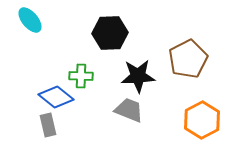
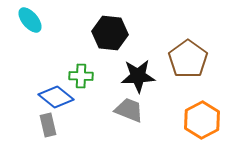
black hexagon: rotated 8 degrees clockwise
brown pentagon: rotated 9 degrees counterclockwise
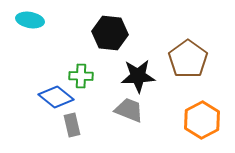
cyan ellipse: rotated 40 degrees counterclockwise
gray rectangle: moved 24 px right
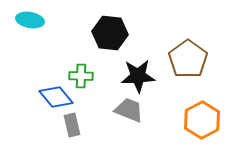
blue diamond: rotated 12 degrees clockwise
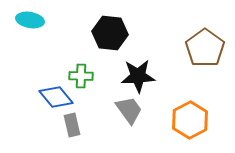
brown pentagon: moved 17 px right, 11 px up
gray trapezoid: rotated 32 degrees clockwise
orange hexagon: moved 12 px left
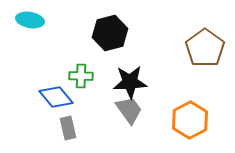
black hexagon: rotated 20 degrees counterclockwise
black star: moved 8 px left, 6 px down
gray rectangle: moved 4 px left, 3 px down
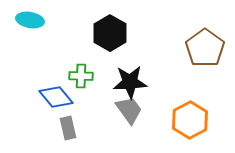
black hexagon: rotated 16 degrees counterclockwise
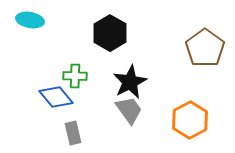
green cross: moved 6 px left
black star: rotated 24 degrees counterclockwise
gray rectangle: moved 5 px right, 5 px down
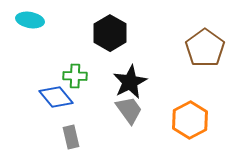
gray rectangle: moved 2 px left, 4 px down
